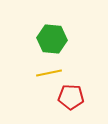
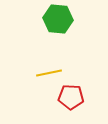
green hexagon: moved 6 px right, 20 px up
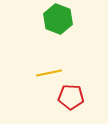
green hexagon: rotated 16 degrees clockwise
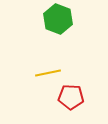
yellow line: moved 1 px left
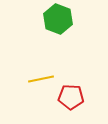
yellow line: moved 7 px left, 6 px down
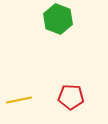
yellow line: moved 22 px left, 21 px down
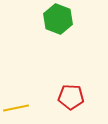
yellow line: moved 3 px left, 8 px down
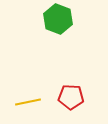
yellow line: moved 12 px right, 6 px up
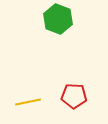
red pentagon: moved 3 px right, 1 px up
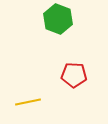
red pentagon: moved 21 px up
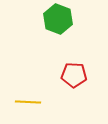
yellow line: rotated 15 degrees clockwise
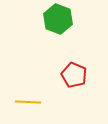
red pentagon: rotated 20 degrees clockwise
